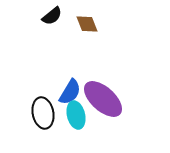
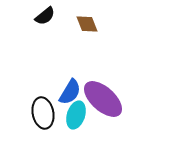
black semicircle: moved 7 px left
cyan ellipse: rotated 32 degrees clockwise
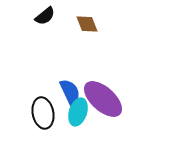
blue semicircle: rotated 56 degrees counterclockwise
cyan ellipse: moved 2 px right, 3 px up
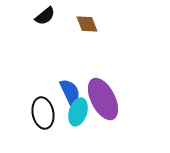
purple ellipse: rotated 21 degrees clockwise
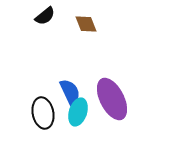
brown diamond: moved 1 px left
purple ellipse: moved 9 px right
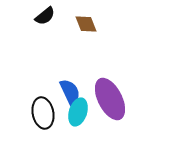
purple ellipse: moved 2 px left
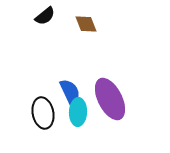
cyan ellipse: rotated 16 degrees counterclockwise
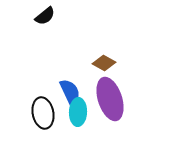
brown diamond: moved 18 px right, 39 px down; rotated 40 degrees counterclockwise
purple ellipse: rotated 9 degrees clockwise
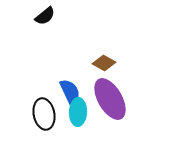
purple ellipse: rotated 12 degrees counterclockwise
black ellipse: moved 1 px right, 1 px down
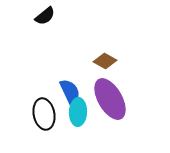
brown diamond: moved 1 px right, 2 px up
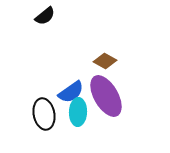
blue semicircle: moved 1 px right; rotated 80 degrees clockwise
purple ellipse: moved 4 px left, 3 px up
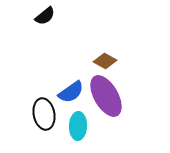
cyan ellipse: moved 14 px down
